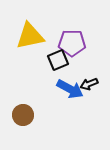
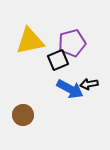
yellow triangle: moved 5 px down
purple pentagon: rotated 16 degrees counterclockwise
black arrow: rotated 12 degrees clockwise
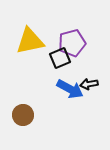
black square: moved 2 px right, 2 px up
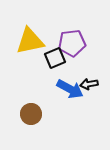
purple pentagon: rotated 8 degrees clockwise
black square: moved 5 px left
brown circle: moved 8 px right, 1 px up
